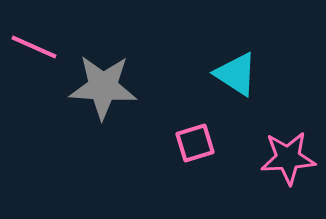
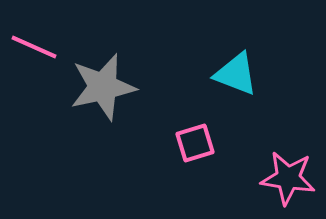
cyan triangle: rotated 12 degrees counterclockwise
gray star: rotated 16 degrees counterclockwise
pink star: moved 20 px down; rotated 12 degrees clockwise
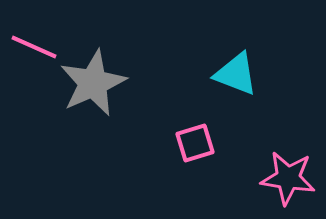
gray star: moved 10 px left, 4 px up; rotated 12 degrees counterclockwise
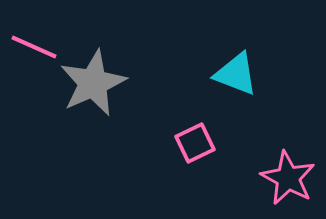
pink square: rotated 9 degrees counterclockwise
pink star: rotated 20 degrees clockwise
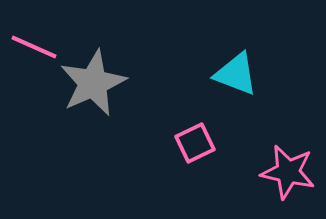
pink star: moved 6 px up; rotated 16 degrees counterclockwise
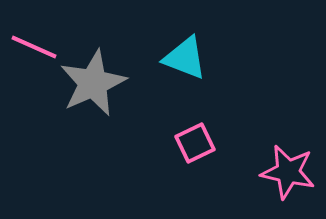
cyan triangle: moved 51 px left, 16 px up
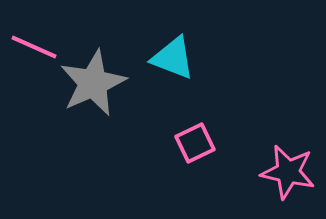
cyan triangle: moved 12 px left
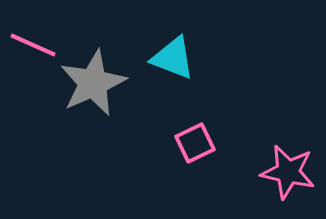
pink line: moved 1 px left, 2 px up
